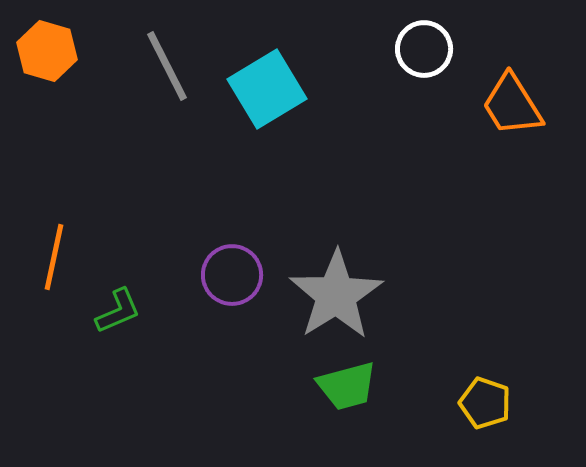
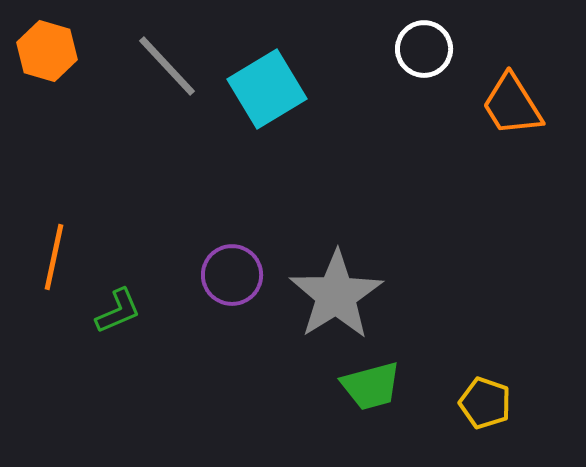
gray line: rotated 16 degrees counterclockwise
green trapezoid: moved 24 px right
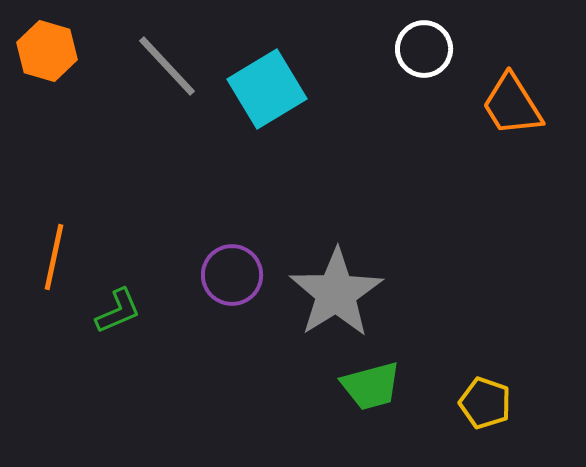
gray star: moved 2 px up
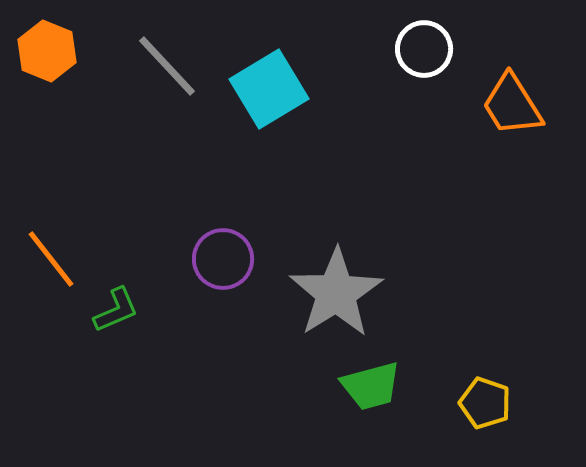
orange hexagon: rotated 6 degrees clockwise
cyan square: moved 2 px right
orange line: moved 3 px left, 2 px down; rotated 50 degrees counterclockwise
purple circle: moved 9 px left, 16 px up
green L-shape: moved 2 px left, 1 px up
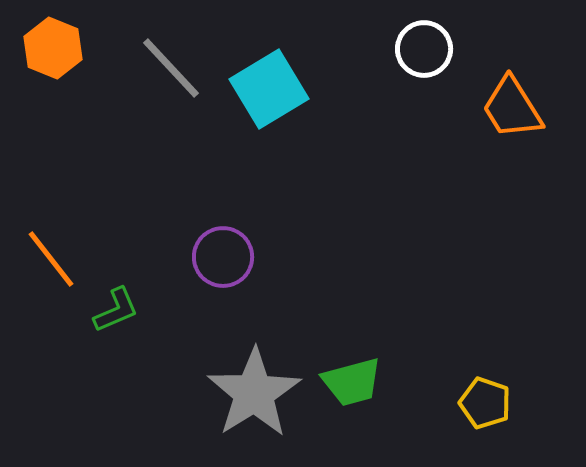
orange hexagon: moved 6 px right, 3 px up
gray line: moved 4 px right, 2 px down
orange trapezoid: moved 3 px down
purple circle: moved 2 px up
gray star: moved 82 px left, 100 px down
green trapezoid: moved 19 px left, 4 px up
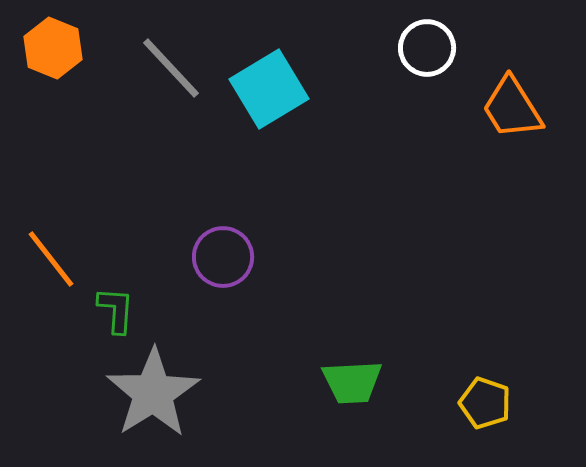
white circle: moved 3 px right, 1 px up
green L-shape: rotated 63 degrees counterclockwise
green trapezoid: rotated 12 degrees clockwise
gray star: moved 101 px left
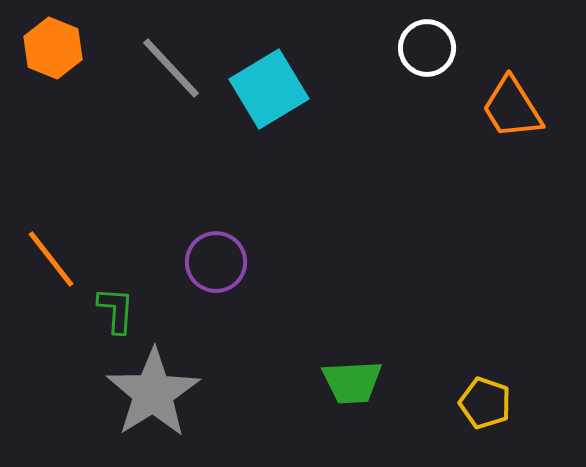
purple circle: moved 7 px left, 5 px down
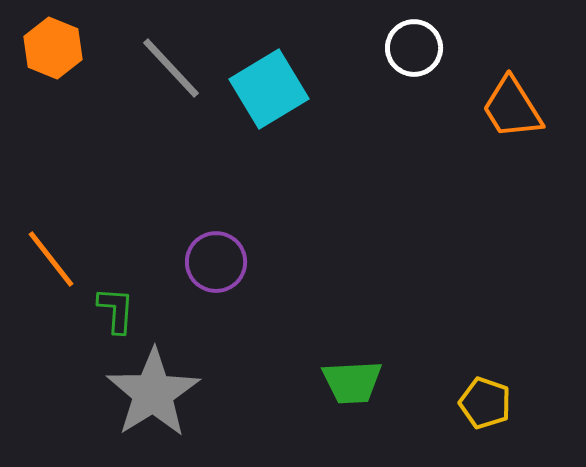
white circle: moved 13 px left
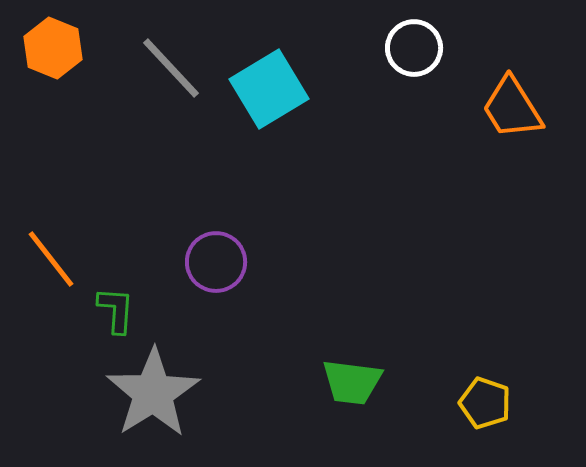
green trapezoid: rotated 10 degrees clockwise
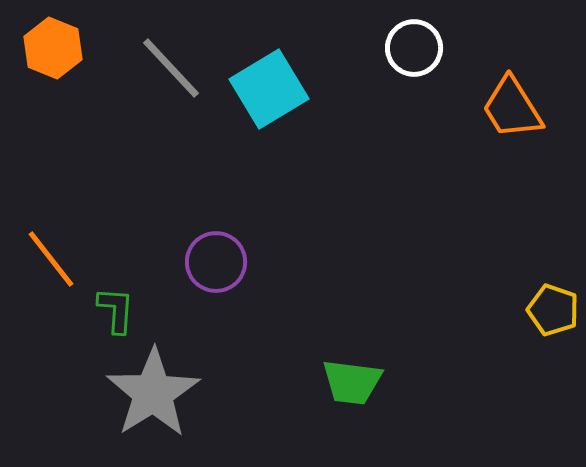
yellow pentagon: moved 68 px right, 93 px up
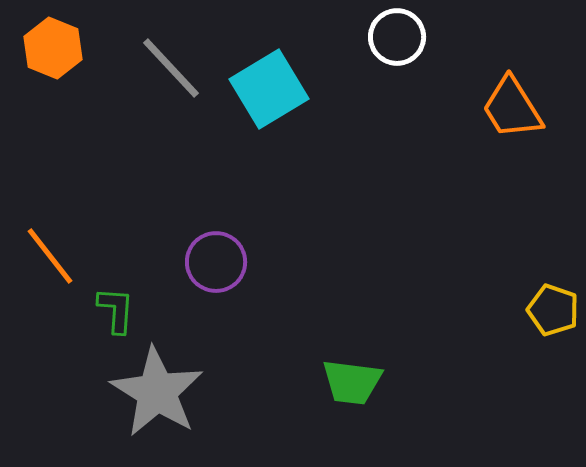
white circle: moved 17 px left, 11 px up
orange line: moved 1 px left, 3 px up
gray star: moved 4 px right, 1 px up; rotated 8 degrees counterclockwise
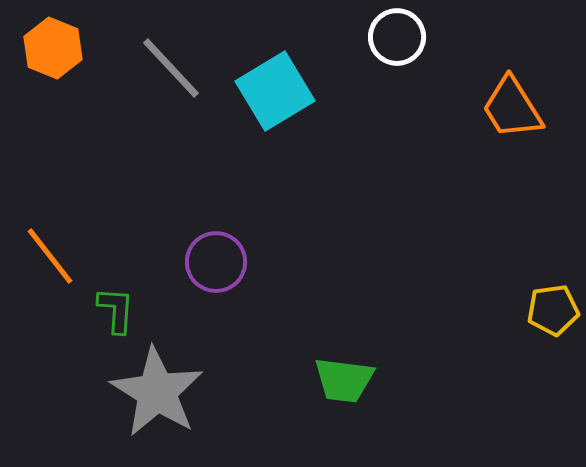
cyan square: moved 6 px right, 2 px down
yellow pentagon: rotated 27 degrees counterclockwise
green trapezoid: moved 8 px left, 2 px up
